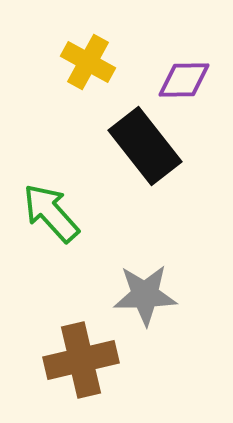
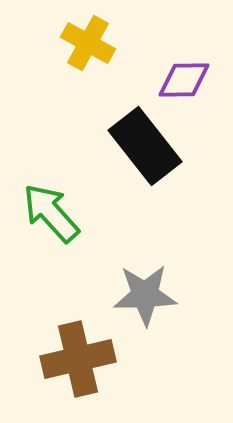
yellow cross: moved 19 px up
brown cross: moved 3 px left, 1 px up
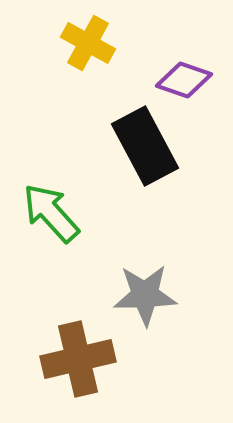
purple diamond: rotated 20 degrees clockwise
black rectangle: rotated 10 degrees clockwise
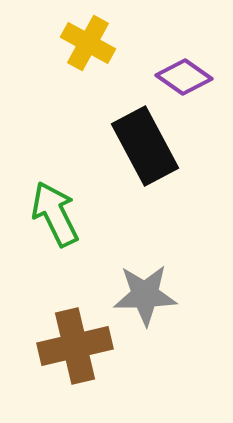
purple diamond: moved 3 px up; rotated 16 degrees clockwise
green arrow: moved 4 px right, 1 px down; rotated 16 degrees clockwise
brown cross: moved 3 px left, 13 px up
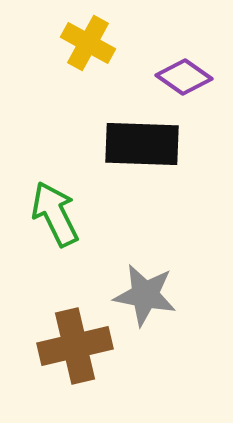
black rectangle: moved 3 px left, 2 px up; rotated 60 degrees counterclockwise
gray star: rotated 12 degrees clockwise
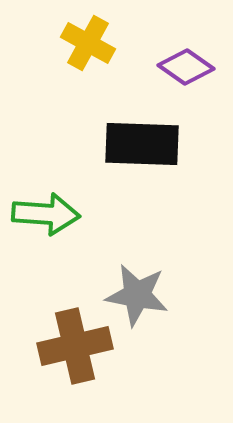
purple diamond: moved 2 px right, 10 px up
green arrow: moved 9 px left; rotated 120 degrees clockwise
gray star: moved 8 px left
